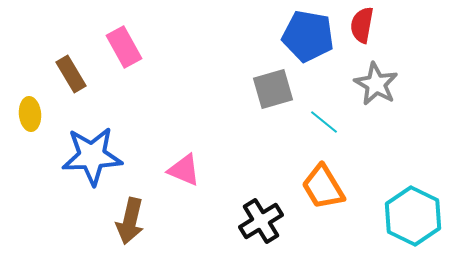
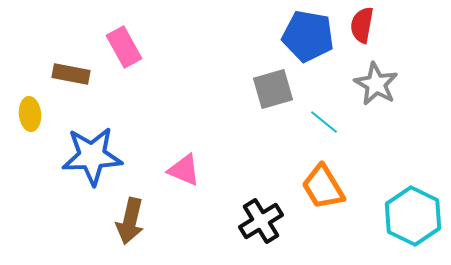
brown rectangle: rotated 48 degrees counterclockwise
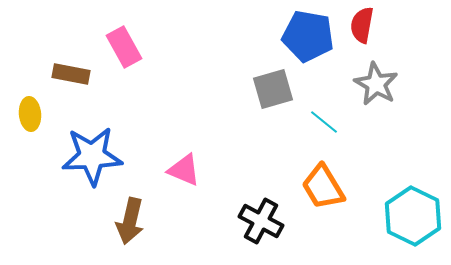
black cross: rotated 30 degrees counterclockwise
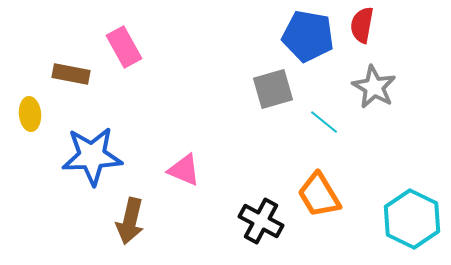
gray star: moved 2 px left, 3 px down
orange trapezoid: moved 4 px left, 8 px down
cyan hexagon: moved 1 px left, 3 px down
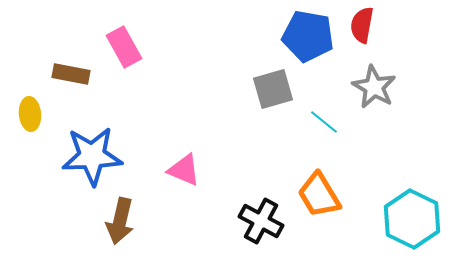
brown arrow: moved 10 px left
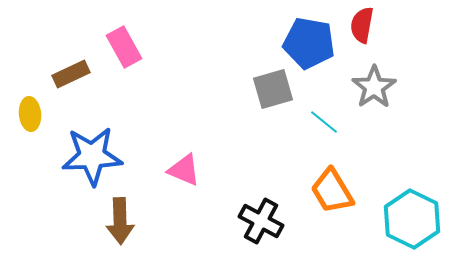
blue pentagon: moved 1 px right, 7 px down
brown rectangle: rotated 36 degrees counterclockwise
gray star: rotated 9 degrees clockwise
orange trapezoid: moved 13 px right, 4 px up
brown arrow: rotated 15 degrees counterclockwise
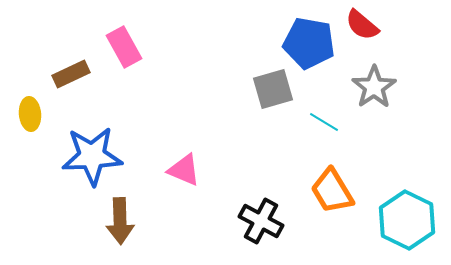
red semicircle: rotated 60 degrees counterclockwise
cyan line: rotated 8 degrees counterclockwise
cyan hexagon: moved 5 px left, 1 px down
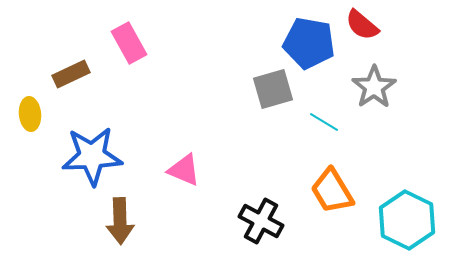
pink rectangle: moved 5 px right, 4 px up
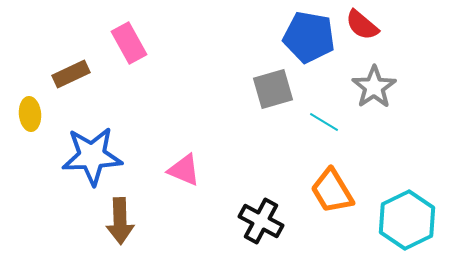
blue pentagon: moved 6 px up
cyan hexagon: rotated 8 degrees clockwise
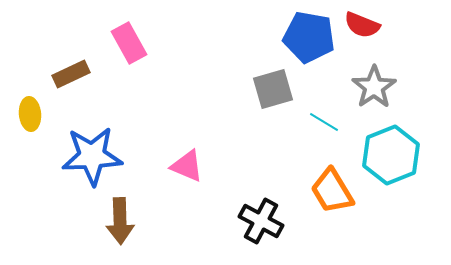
red semicircle: rotated 18 degrees counterclockwise
pink triangle: moved 3 px right, 4 px up
cyan hexagon: moved 16 px left, 65 px up; rotated 4 degrees clockwise
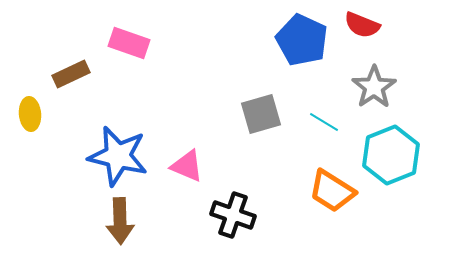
blue pentagon: moved 7 px left, 3 px down; rotated 15 degrees clockwise
pink rectangle: rotated 42 degrees counterclockwise
gray square: moved 12 px left, 25 px down
blue star: moved 26 px right; rotated 16 degrees clockwise
orange trapezoid: rotated 27 degrees counterclockwise
black cross: moved 28 px left, 6 px up; rotated 9 degrees counterclockwise
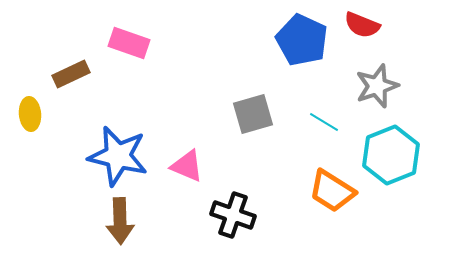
gray star: moved 3 px right, 1 px up; rotated 15 degrees clockwise
gray square: moved 8 px left
